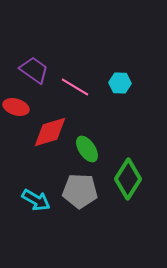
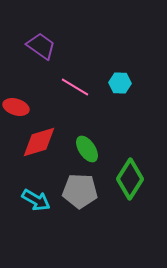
purple trapezoid: moved 7 px right, 24 px up
red diamond: moved 11 px left, 10 px down
green diamond: moved 2 px right
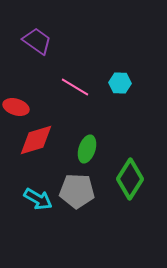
purple trapezoid: moved 4 px left, 5 px up
red diamond: moved 3 px left, 2 px up
green ellipse: rotated 52 degrees clockwise
gray pentagon: moved 3 px left
cyan arrow: moved 2 px right, 1 px up
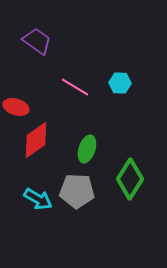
red diamond: rotated 18 degrees counterclockwise
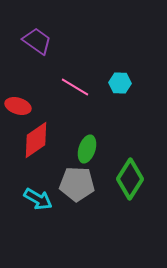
red ellipse: moved 2 px right, 1 px up
gray pentagon: moved 7 px up
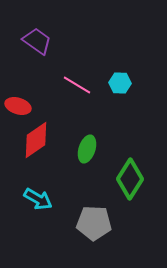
pink line: moved 2 px right, 2 px up
gray pentagon: moved 17 px right, 39 px down
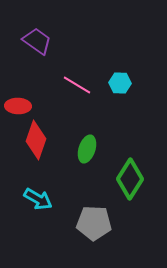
red ellipse: rotated 15 degrees counterclockwise
red diamond: rotated 36 degrees counterclockwise
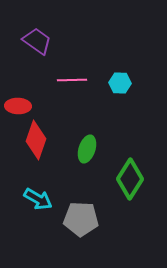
pink line: moved 5 px left, 5 px up; rotated 32 degrees counterclockwise
gray pentagon: moved 13 px left, 4 px up
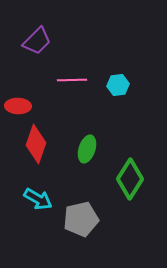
purple trapezoid: rotated 100 degrees clockwise
cyan hexagon: moved 2 px left, 2 px down; rotated 10 degrees counterclockwise
red diamond: moved 4 px down
gray pentagon: rotated 16 degrees counterclockwise
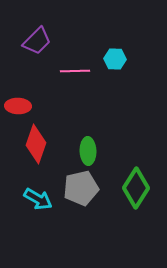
pink line: moved 3 px right, 9 px up
cyan hexagon: moved 3 px left, 26 px up; rotated 10 degrees clockwise
green ellipse: moved 1 px right, 2 px down; rotated 20 degrees counterclockwise
green diamond: moved 6 px right, 9 px down
gray pentagon: moved 31 px up
